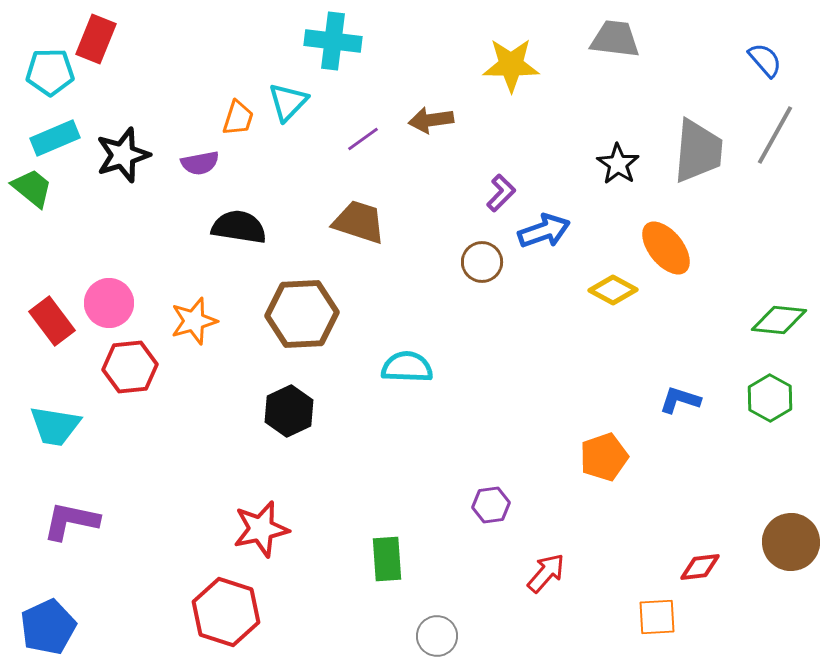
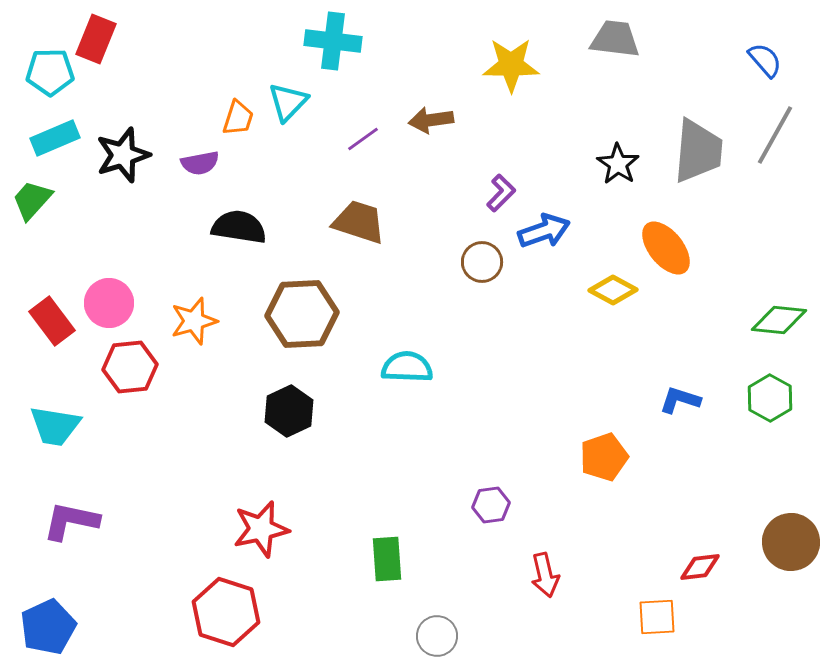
green trapezoid at (32, 188): moved 12 px down; rotated 87 degrees counterclockwise
red arrow at (546, 573): moved 1 px left, 2 px down; rotated 126 degrees clockwise
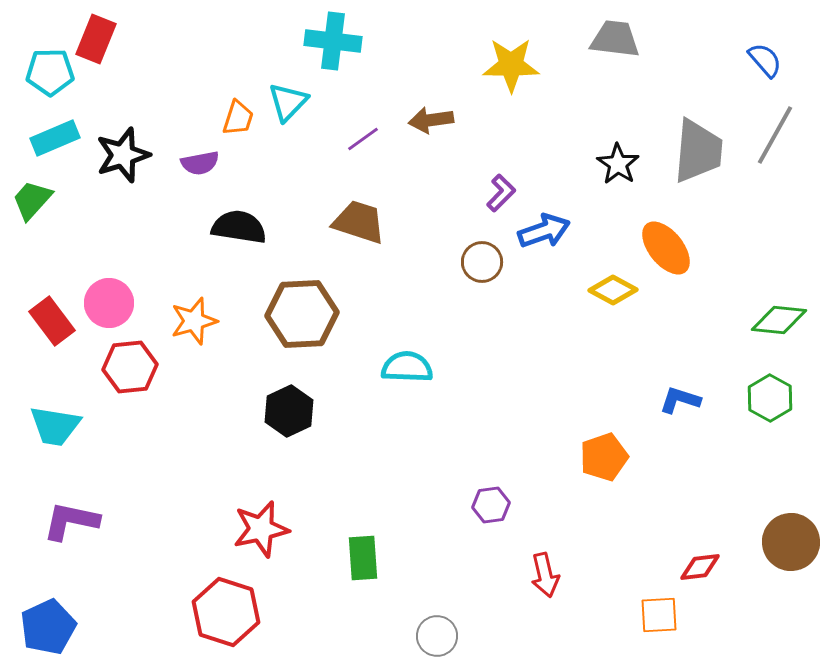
green rectangle at (387, 559): moved 24 px left, 1 px up
orange square at (657, 617): moved 2 px right, 2 px up
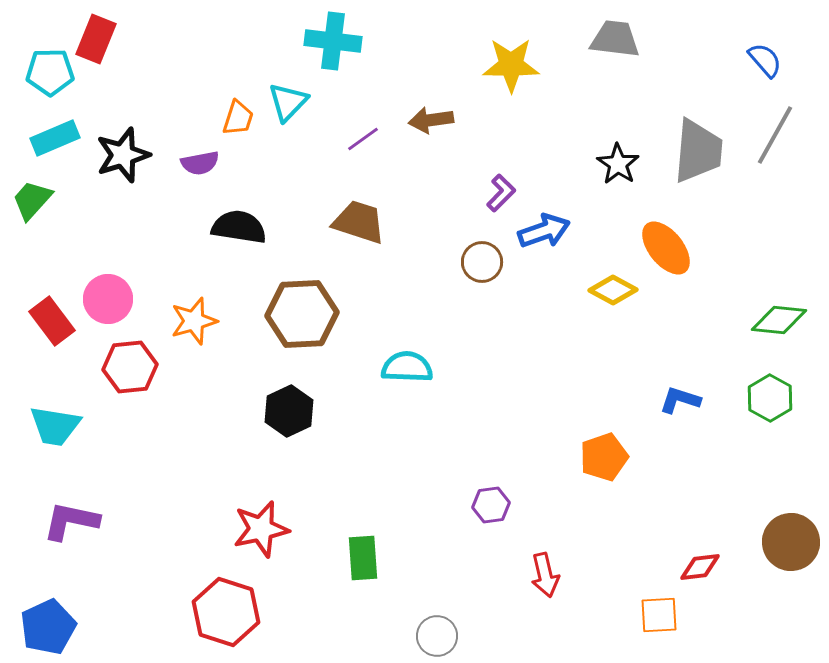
pink circle at (109, 303): moved 1 px left, 4 px up
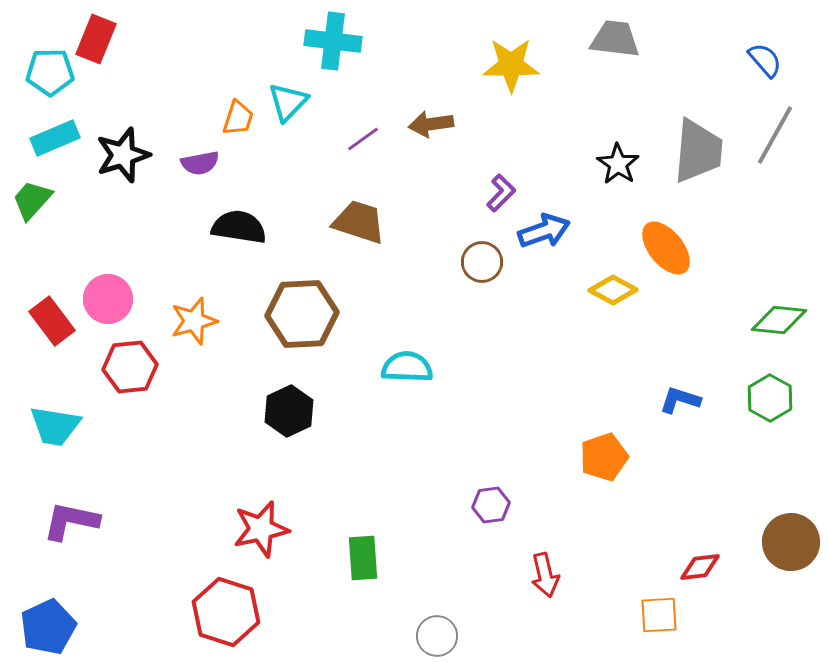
brown arrow at (431, 120): moved 4 px down
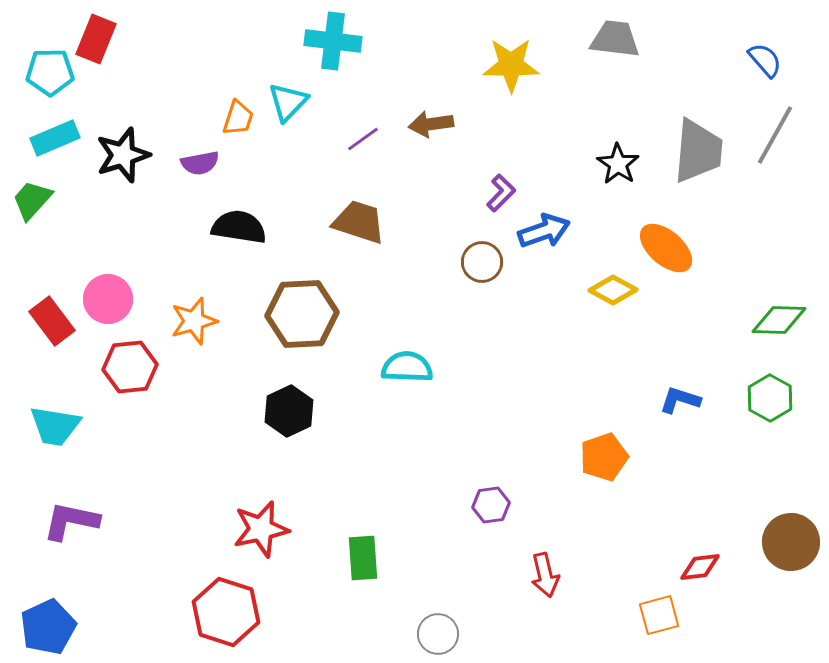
orange ellipse at (666, 248): rotated 10 degrees counterclockwise
green diamond at (779, 320): rotated 4 degrees counterclockwise
orange square at (659, 615): rotated 12 degrees counterclockwise
gray circle at (437, 636): moved 1 px right, 2 px up
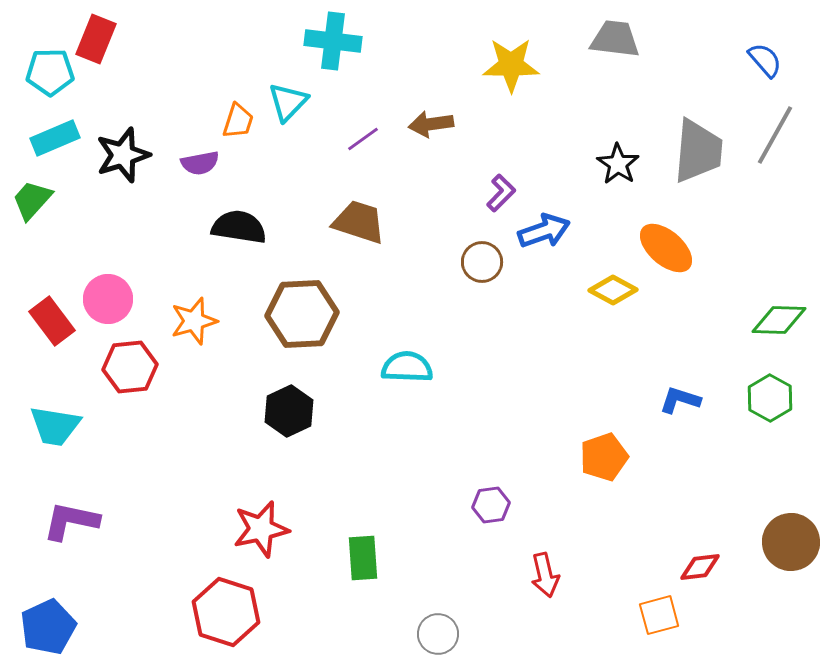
orange trapezoid at (238, 118): moved 3 px down
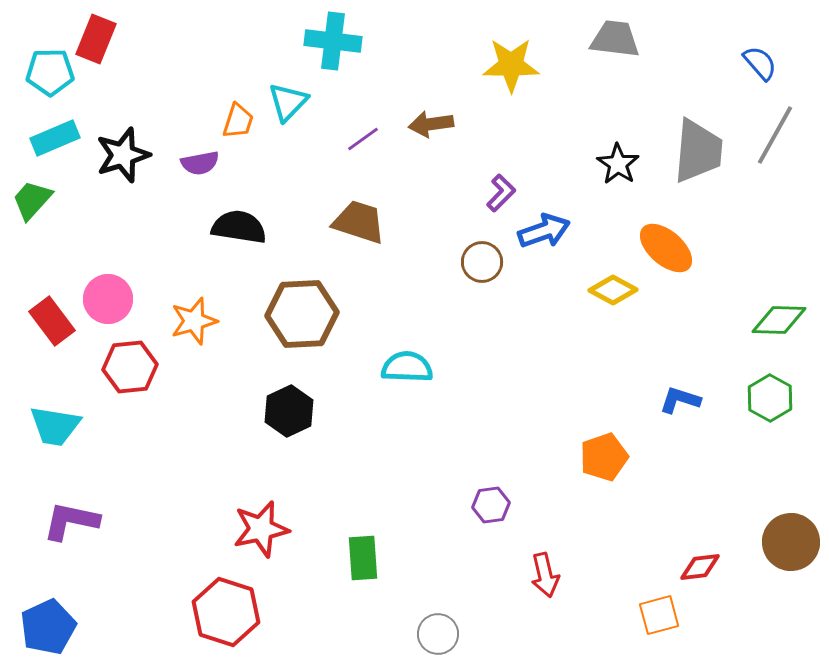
blue semicircle at (765, 60): moved 5 px left, 3 px down
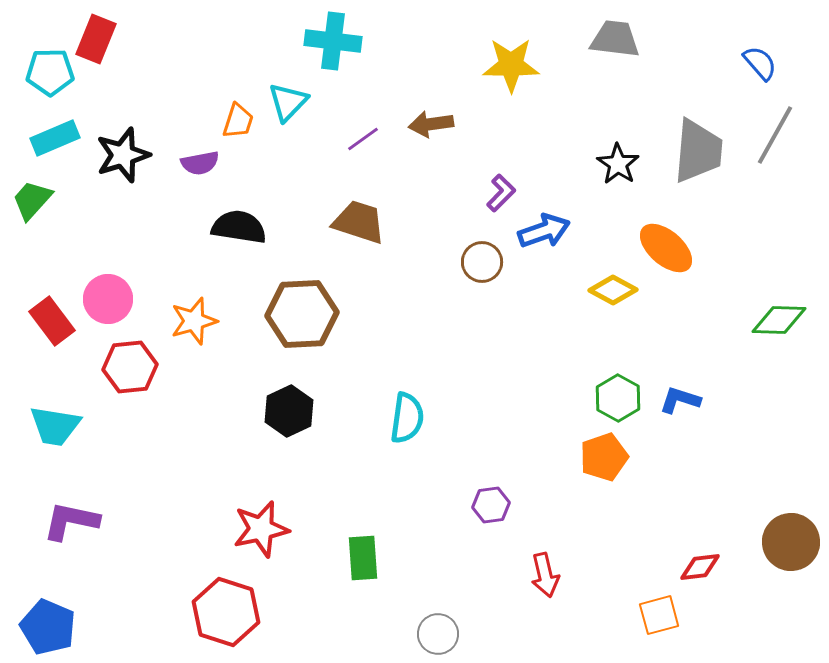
cyan semicircle at (407, 367): moved 51 px down; rotated 96 degrees clockwise
green hexagon at (770, 398): moved 152 px left
blue pentagon at (48, 627): rotated 24 degrees counterclockwise
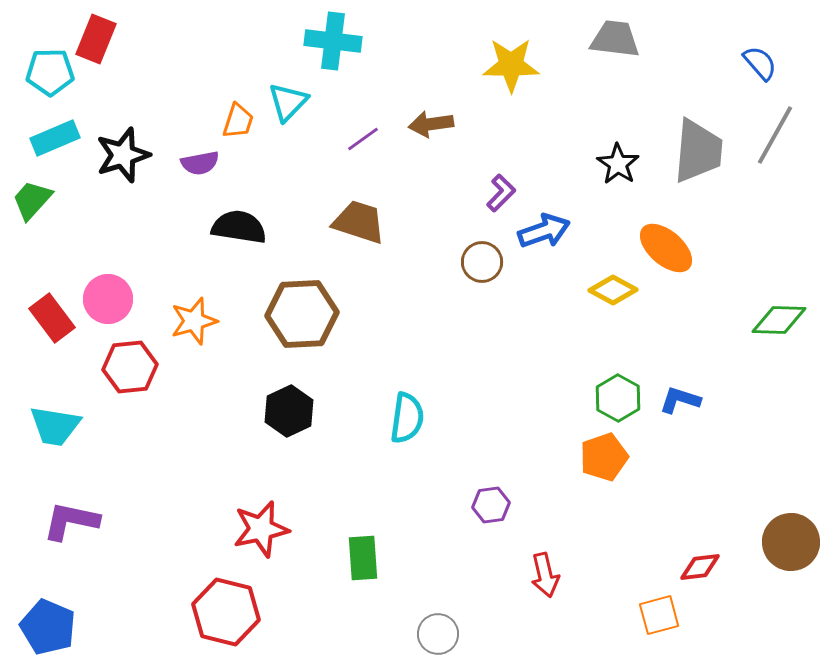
red rectangle at (52, 321): moved 3 px up
red hexagon at (226, 612): rotated 4 degrees counterclockwise
